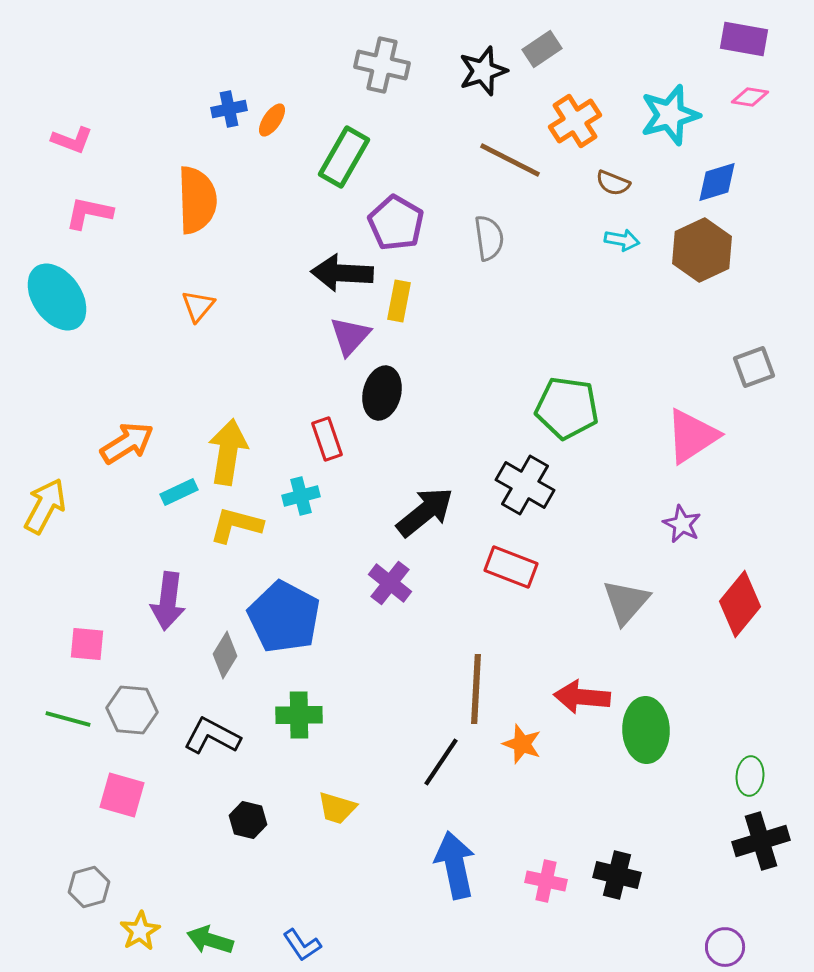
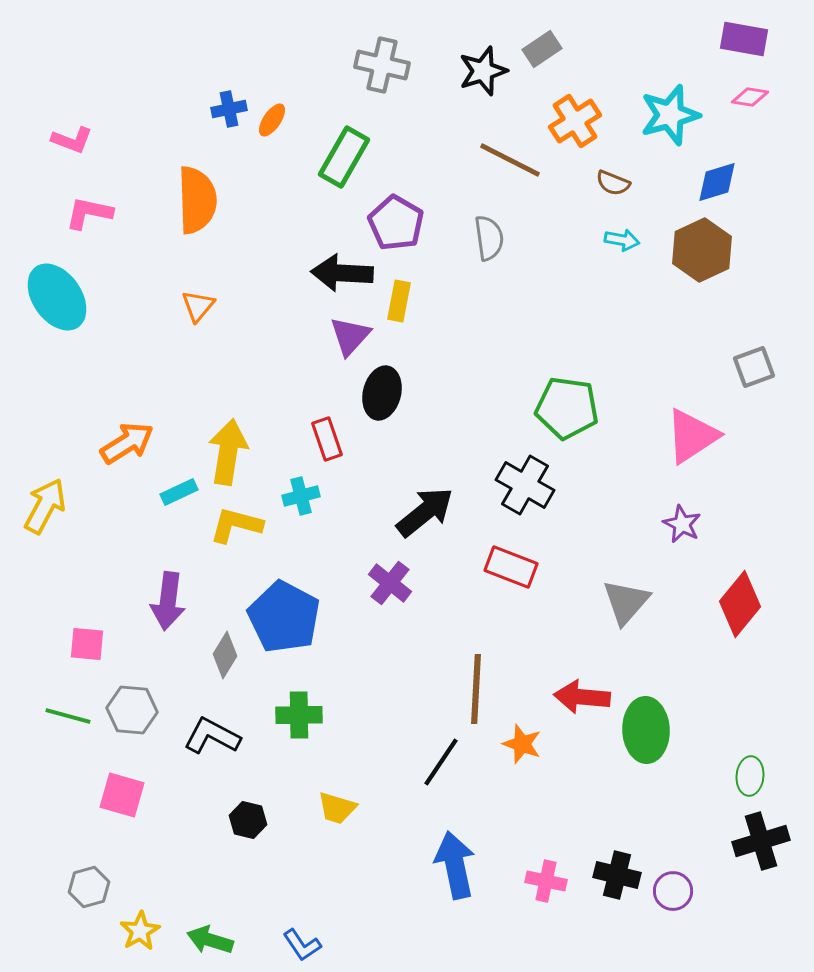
green line at (68, 719): moved 3 px up
purple circle at (725, 947): moved 52 px left, 56 px up
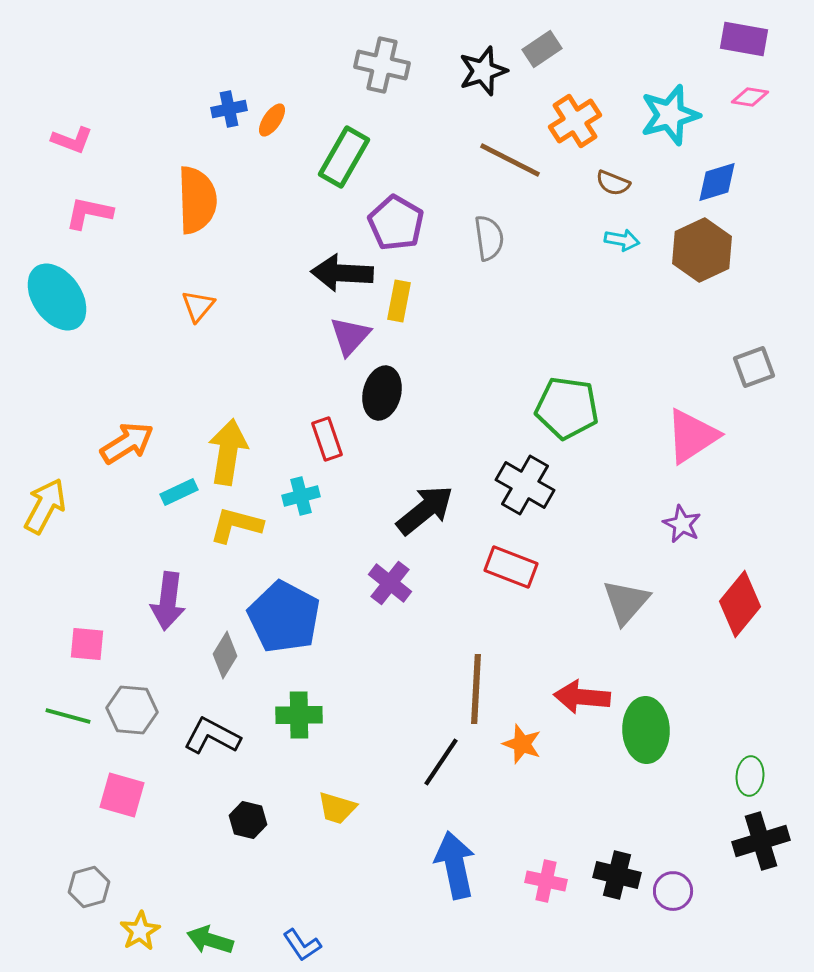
black arrow at (425, 512): moved 2 px up
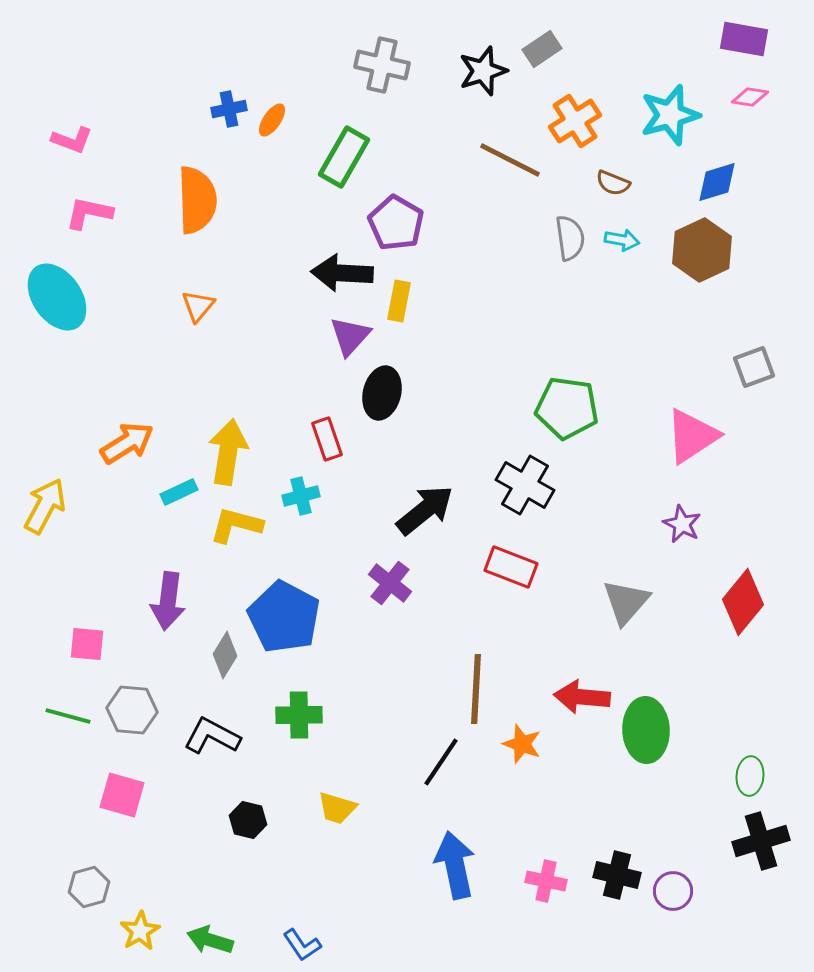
gray semicircle at (489, 238): moved 81 px right
red diamond at (740, 604): moved 3 px right, 2 px up
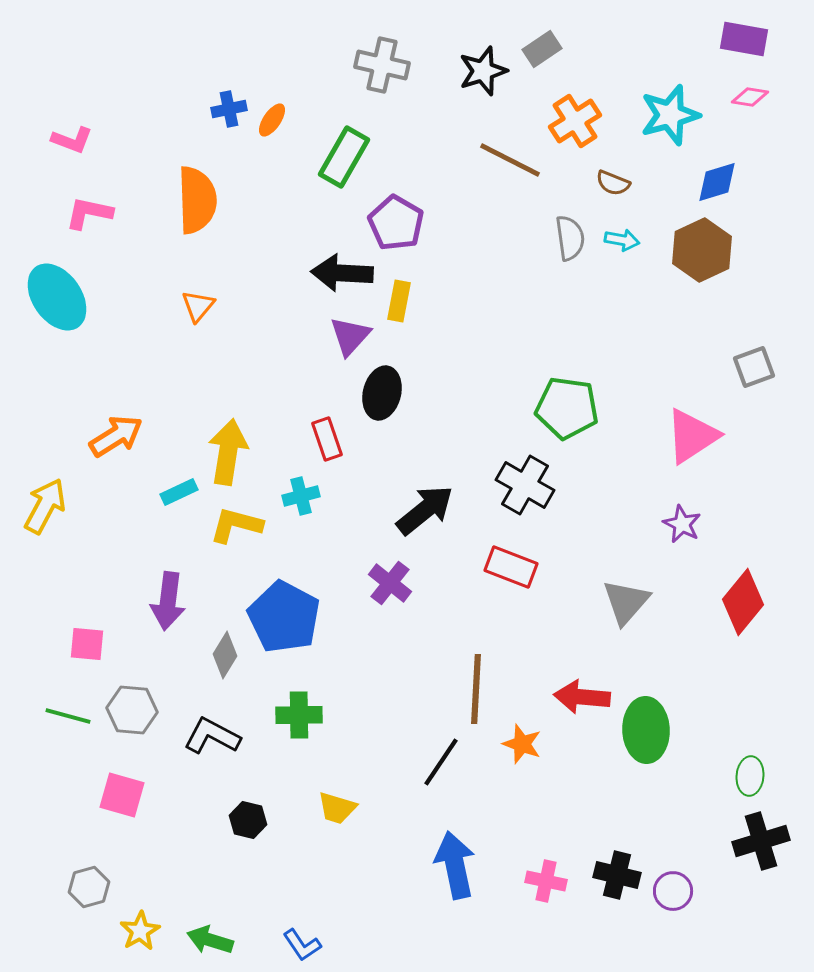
orange arrow at (127, 443): moved 11 px left, 7 px up
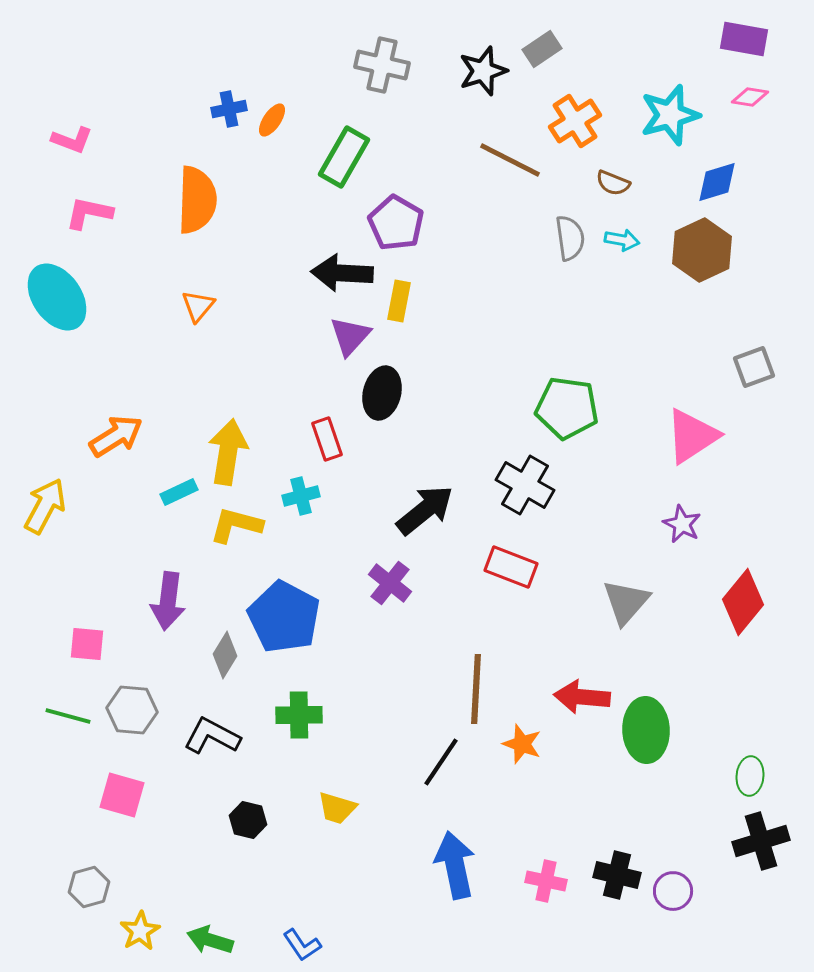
orange semicircle at (197, 200): rotated 4 degrees clockwise
